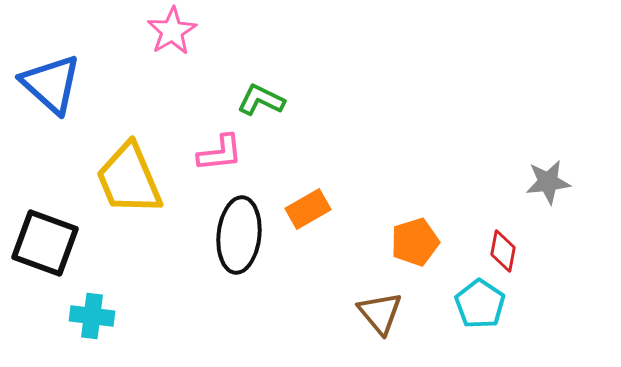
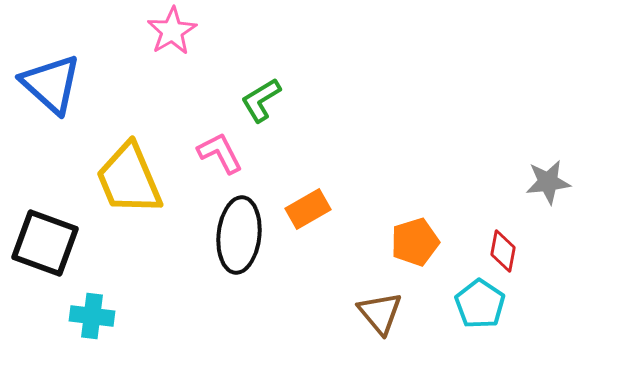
green L-shape: rotated 57 degrees counterclockwise
pink L-shape: rotated 111 degrees counterclockwise
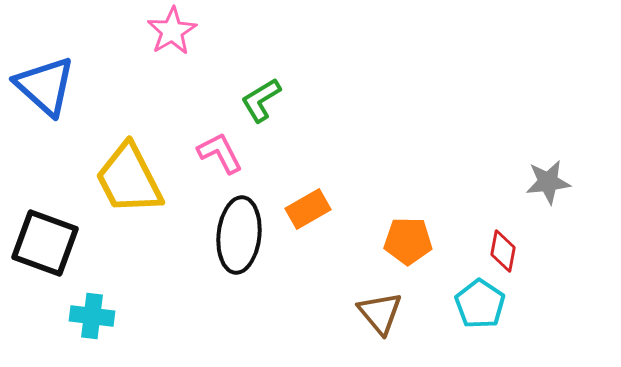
blue triangle: moved 6 px left, 2 px down
yellow trapezoid: rotated 4 degrees counterclockwise
orange pentagon: moved 7 px left, 1 px up; rotated 18 degrees clockwise
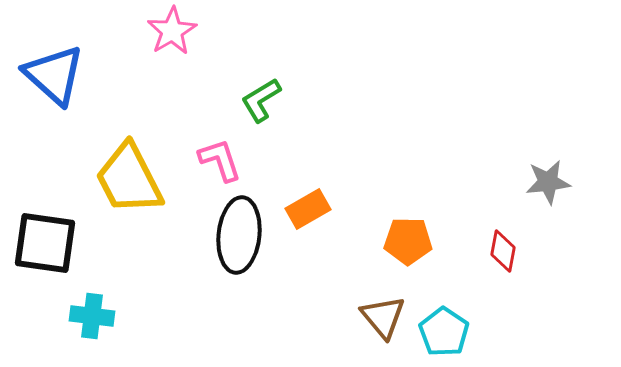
blue triangle: moved 9 px right, 11 px up
pink L-shape: moved 7 px down; rotated 9 degrees clockwise
black square: rotated 12 degrees counterclockwise
cyan pentagon: moved 36 px left, 28 px down
brown triangle: moved 3 px right, 4 px down
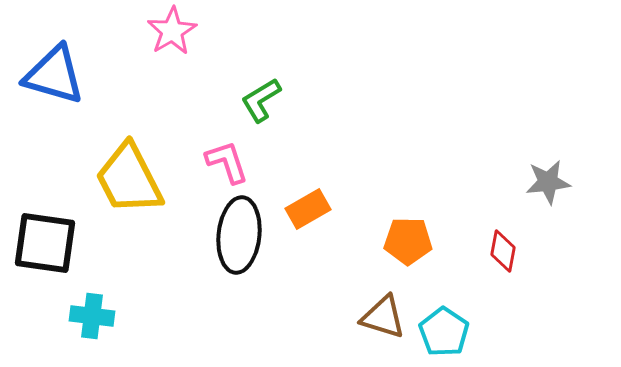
blue triangle: rotated 26 degrees counterclockwise
pink L-shape: moved 7 px right, 2 px down
brown triangle: rotated 33 degrees counterclockwise
